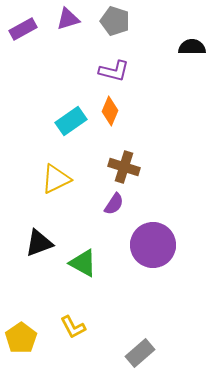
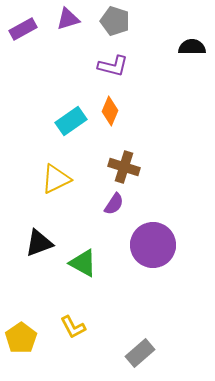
purple L-shape: moved 1 px left, 5 px up
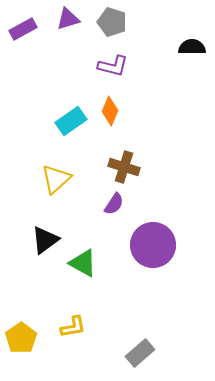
gray pentagon: moved 3 px left, 1 px down
yellow triangle: rotated 16 degrees counterclockwise
black triangle: moved 6 px right, 3 px up; rotated 16 degrees counterclockwise
yellow L-shape: rotated 72 degrees counterclockwise
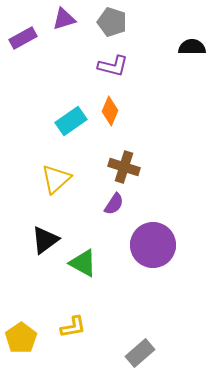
purple triangle: moved 4 px left
purple rectangle: moved 9 px down
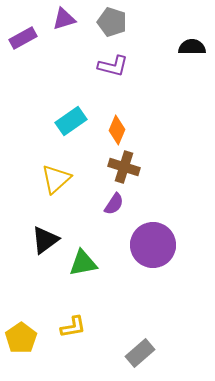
orange diamond: moved 7 px right, 19 px down
green triangle: rotated 40 degrees counterclockwise
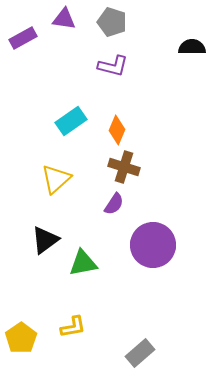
purple triangle: rotated 25 degrees clockwise
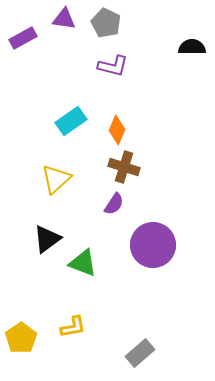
gray pentagon: moved 6 px left, 1 px down; rotated 8 degrees clockwise
black triangle: moved 2 px right, 1 px up
green triangle: rotated 32 degrees clockwise
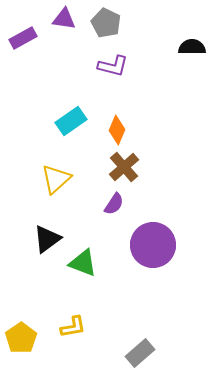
brown cross: rotated 32 degrees clockwise
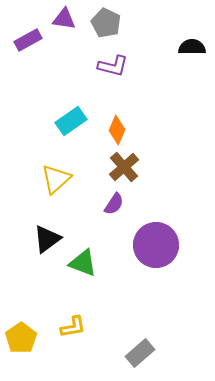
purple rectangle: moved 5 px right, 2 px down
purple circle: moved 3 px right
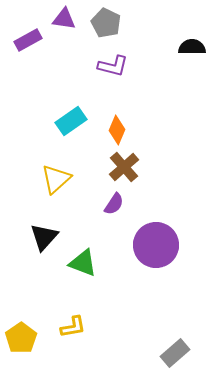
black triangle: moved 3 px left, 2 px up; rotated 12 degrees counterclockwise
gray rectangle: moved 35 px right
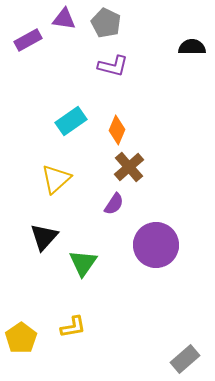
brown cross: moved 5 px right
green triangle: rotated 44 degrees clockwise
gray rectangle: moved 10 px right, 6 px down
